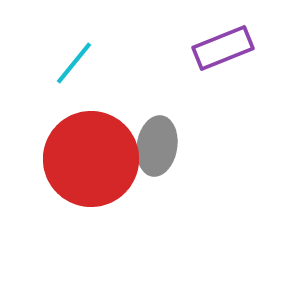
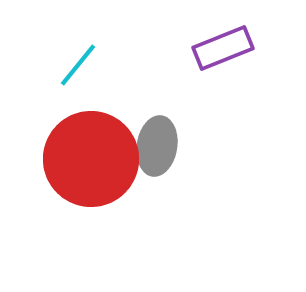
cyan line: moved 4 px right, 2 px down
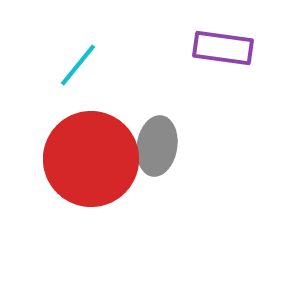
purple rectangle: rotated 30 degrees clockwise
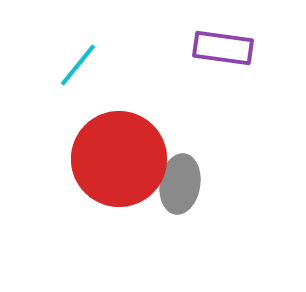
gray ellipse: moved 23 px right, 38 px down
red circle: moved 28 px right
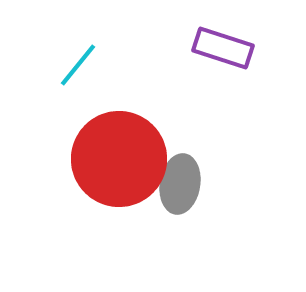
purple rectangle: rotated 10 degrees clockwise
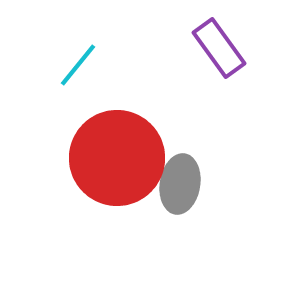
purple rectangle: moved 4 px left; rotated 36 degrees clockwise
red circle: moved 2 px left, 1 px up
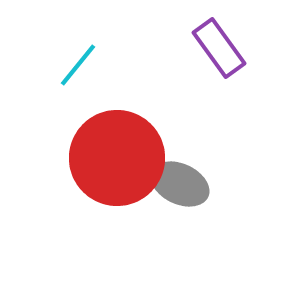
gray ellipse: rotated 74 degrees counterclockwise
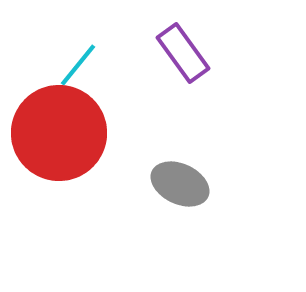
purple rectangle: moved 36 px left, 5 px down
red circle: moved 58 px left, 25 px up
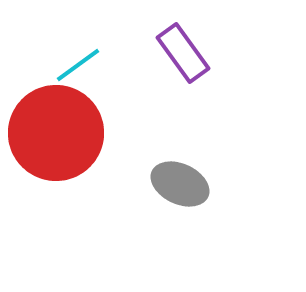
cyan line: rotated 15 degrees clockwise
red circle: moved 3 px left
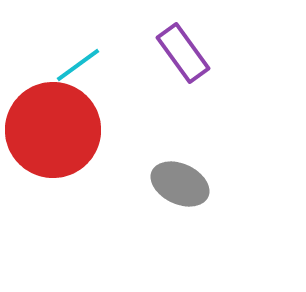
red circle: moved 3 px left, 3 px up
